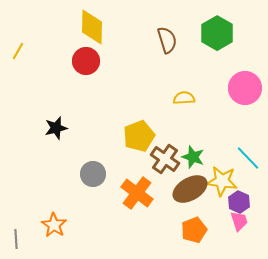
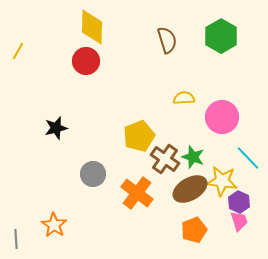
green hexagon: moved 4 px right, 3 px down
pink circle: moved 23 px left, 29 px down
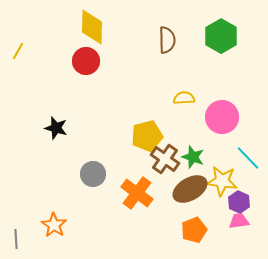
brown semicircle: rotated 16 degrees clockwise
black star: rotated 30 degrees clockwise
yellow pentagon: moved 8 px right; rotated 8 degrees clockwise
pink trapezoid: rotated 80 degrees counterclockwise
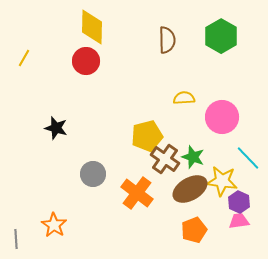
yellow line: moved 6 px right, 7 px down
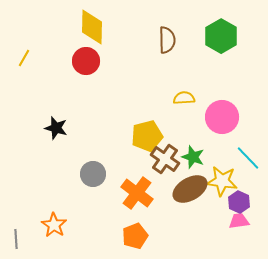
orange pentagon: moved 59 px left, 6 px down
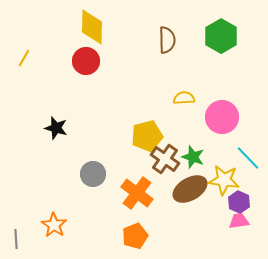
yellow star: moved 2 px right, 1 px up
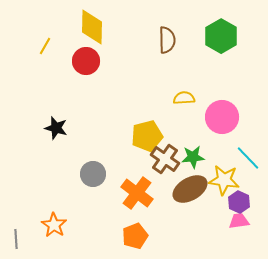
yellow line: moved 21 px right, 12 px up
green star: rotated 25 degrees counterclockwise
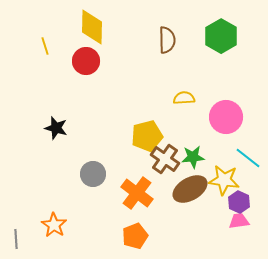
yellow line: rotated 48 degrees counterclockwise
pink circle: moved 4 px right
cyan line: rotated 8 degrees counterclockwise
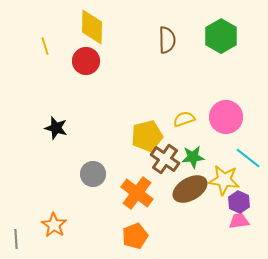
yellow semicircle: moved 21 px down; rotated 15 degrees counterclockwise
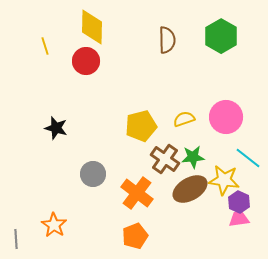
yellow pentagon: moved 6 px left, 10 px up
pink trapezoid: moved 2 px up
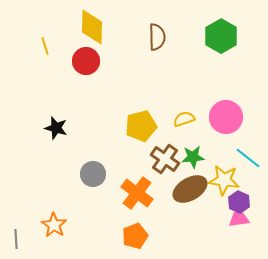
brown semicircle: moved 10 px left, 3 px up
